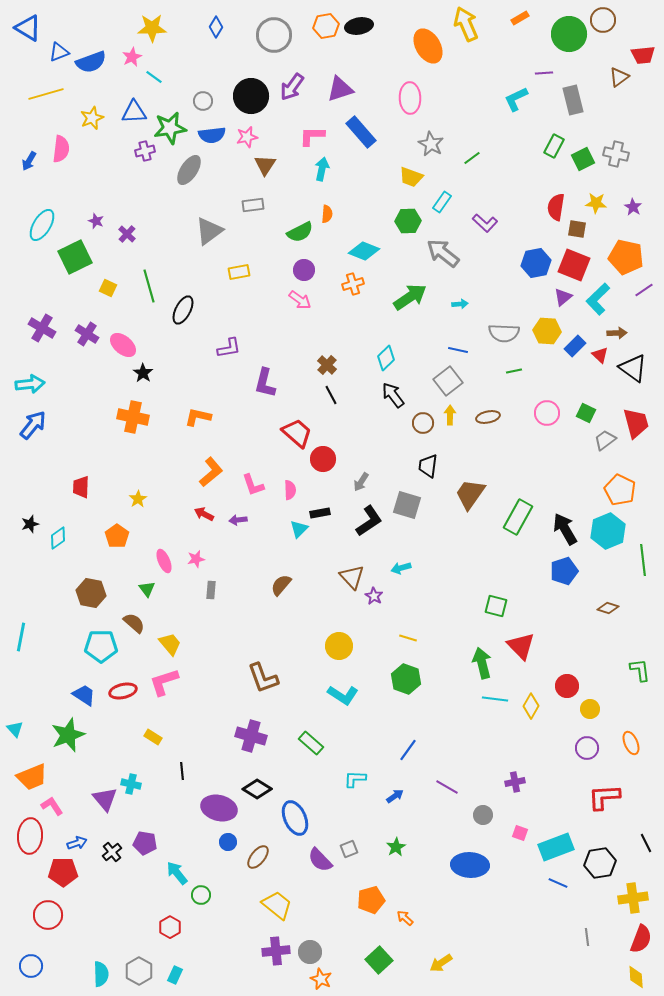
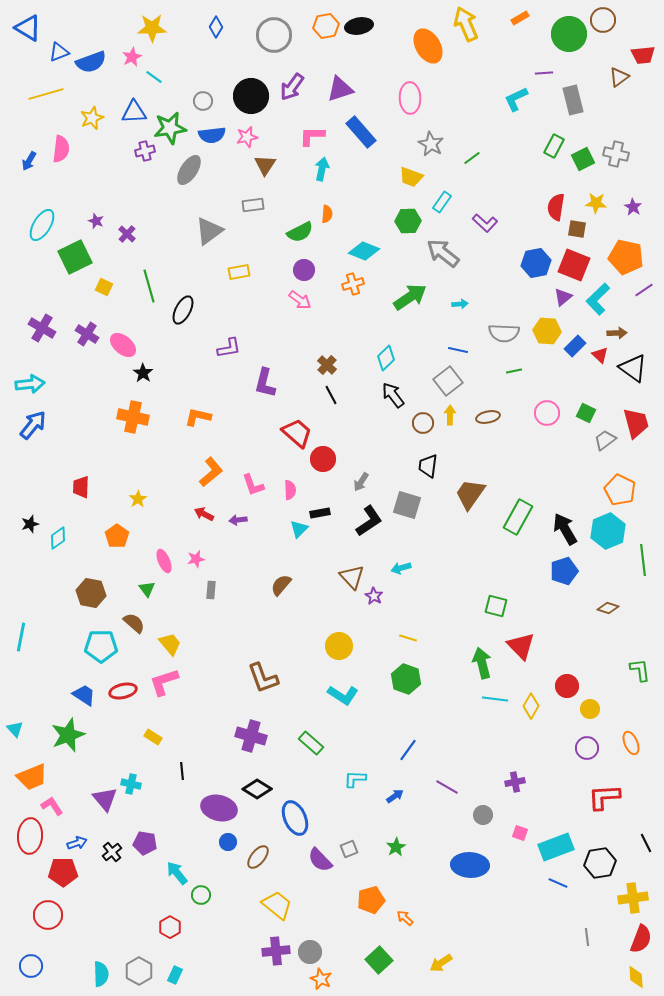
yellow square at (108, 288): moved 4 px left, 1 px up
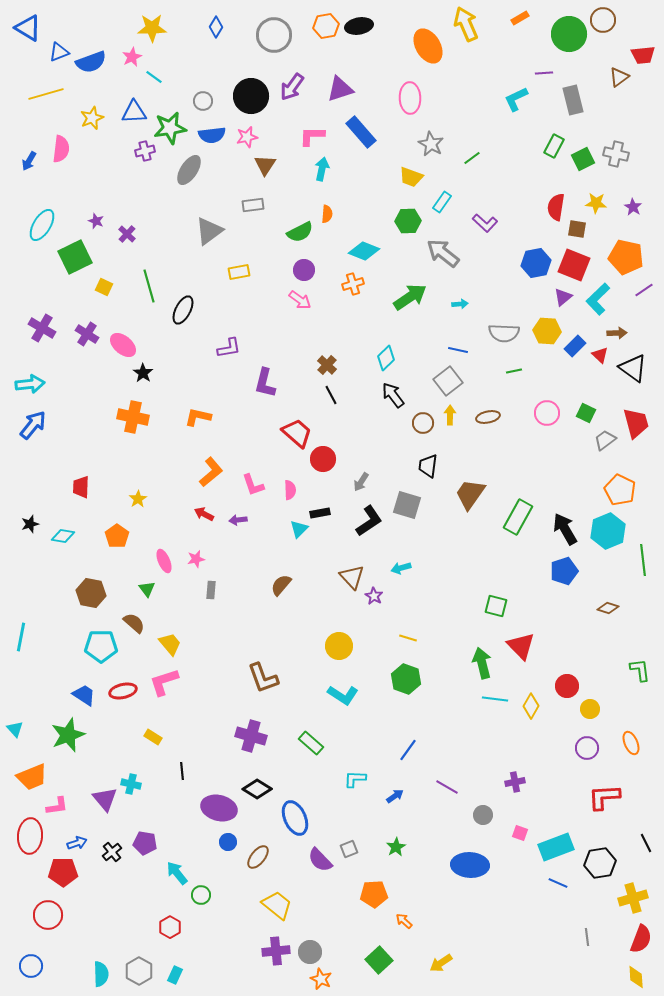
cyan diamond at (58, 538): moved 5 px right, 2 px up; rotated 45 degrees clockwise
pink L-shape at (52, 806): moved 5 px right; rotated 115 degrees clockwise
yellow cross at (633, 898): rotated 8 degrees counterclockwise
orange pentagon at (371, 900): moved 3 px right, 6 px up; rotated 12 degrees clockwise
orange arrow at (405, 918): moved 1 px left, 3 px down
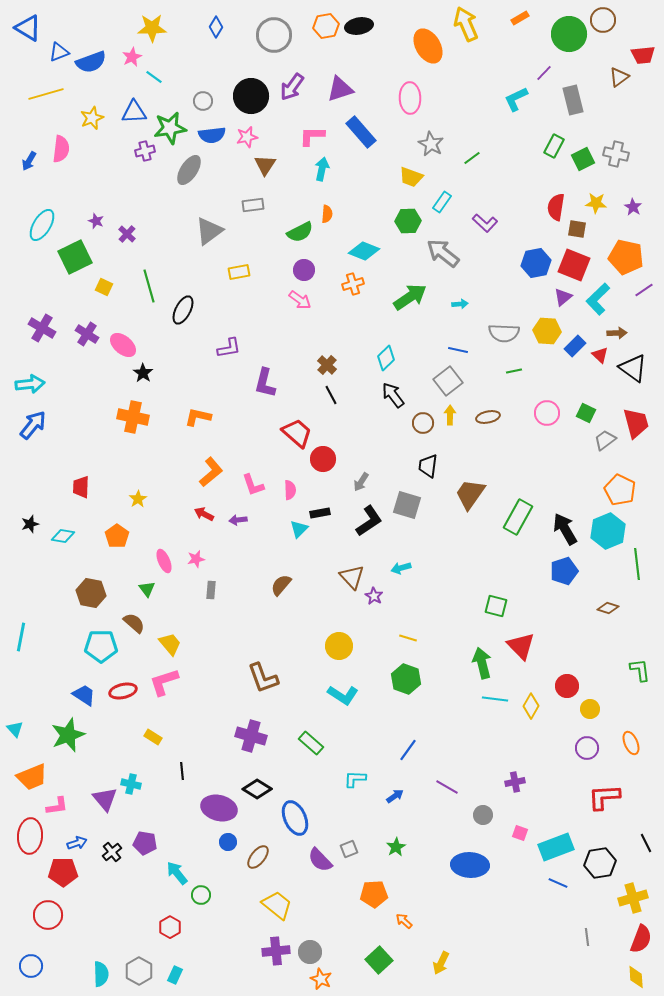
purple line at (544, 73): rotated 42 degrees counterclockwise
green line at (643, 560): moved 6 px left, 4 px down
yellow arrow at (441, 963): rotated 30 degrees counterclockwise
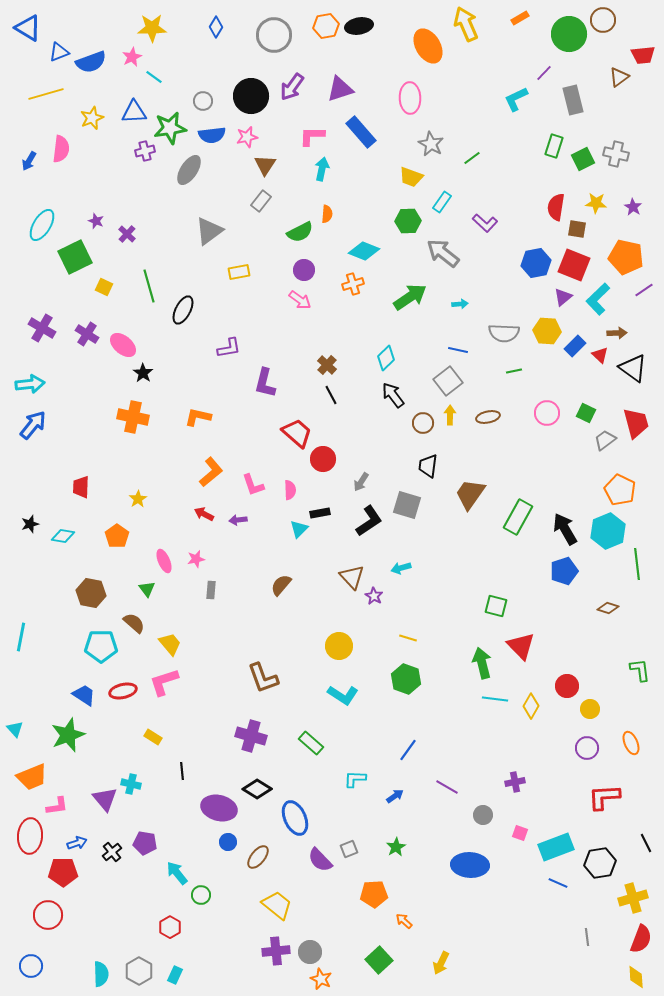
green rectangle at (554, 146): rotated 10 degrees counterclockwise
gray rectangle at (253, 205): moved 8 px right, 4 px up; rotated 45 degrees counterclockwise
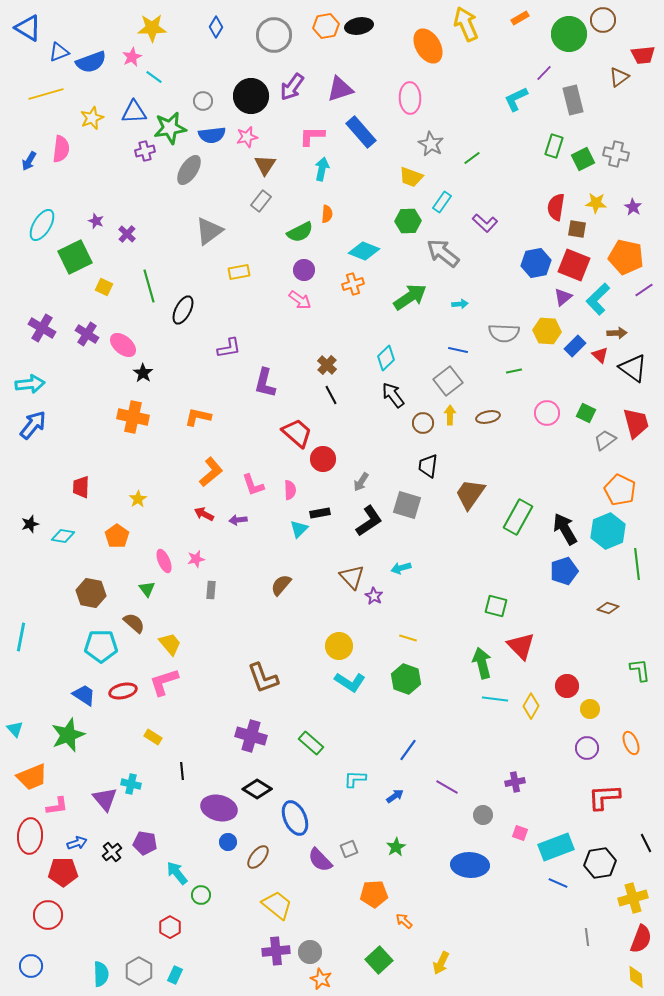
cyan L-shape at (343, 695): moved 7 px right, 13 px up
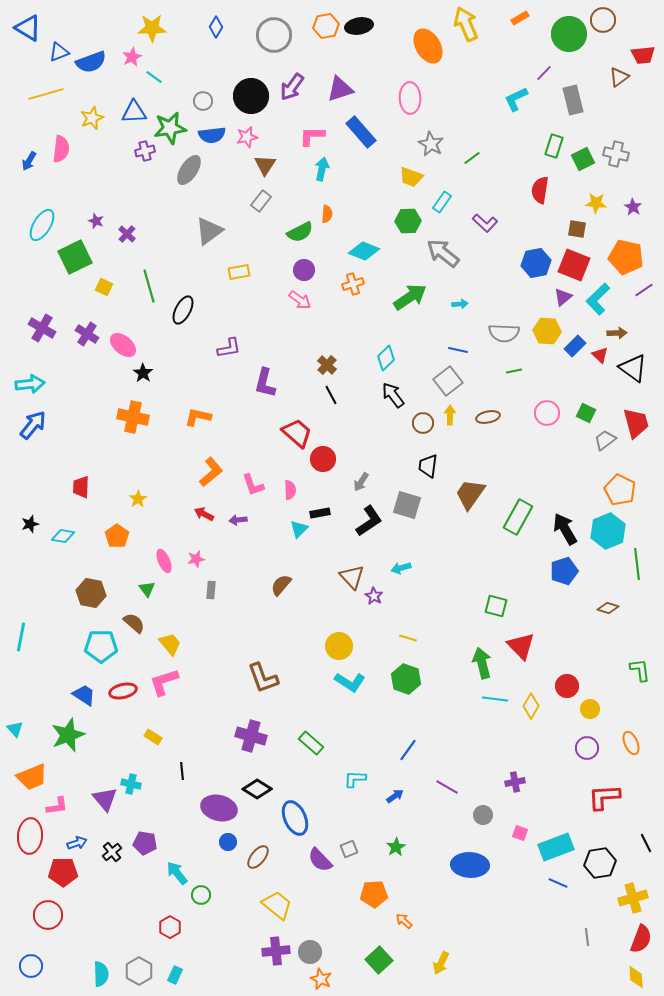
red semicircle at (556, 207): moved 16 px left, 17 px up
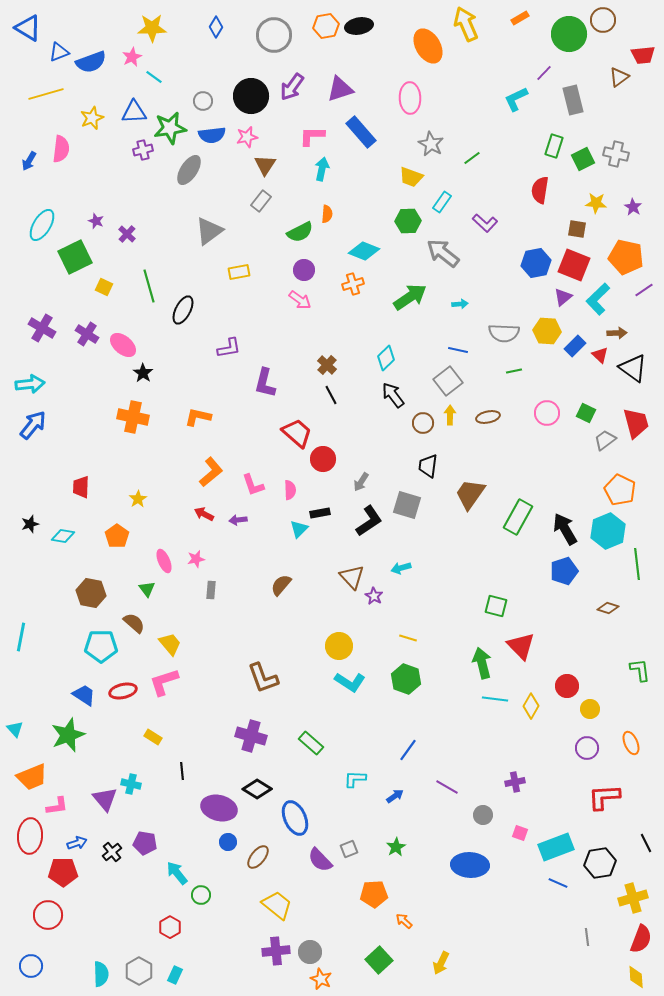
purple cross at (145, 151): moved 2 px left, 1 px up
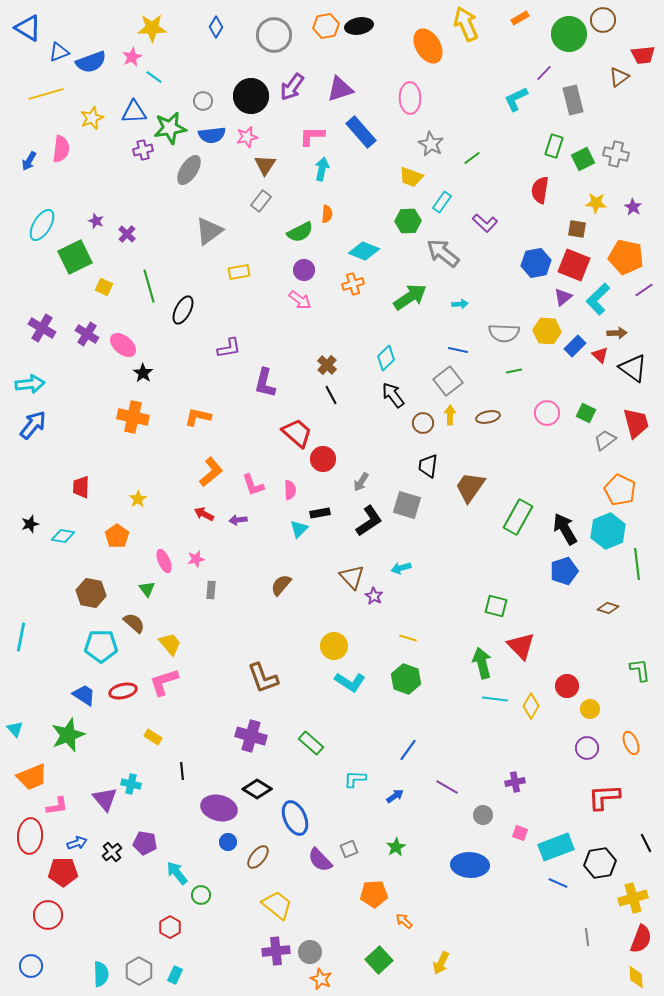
brown trapezoid at (470, 494): moved 7 px up
yellow circle at (339, 646): moved 5 px left
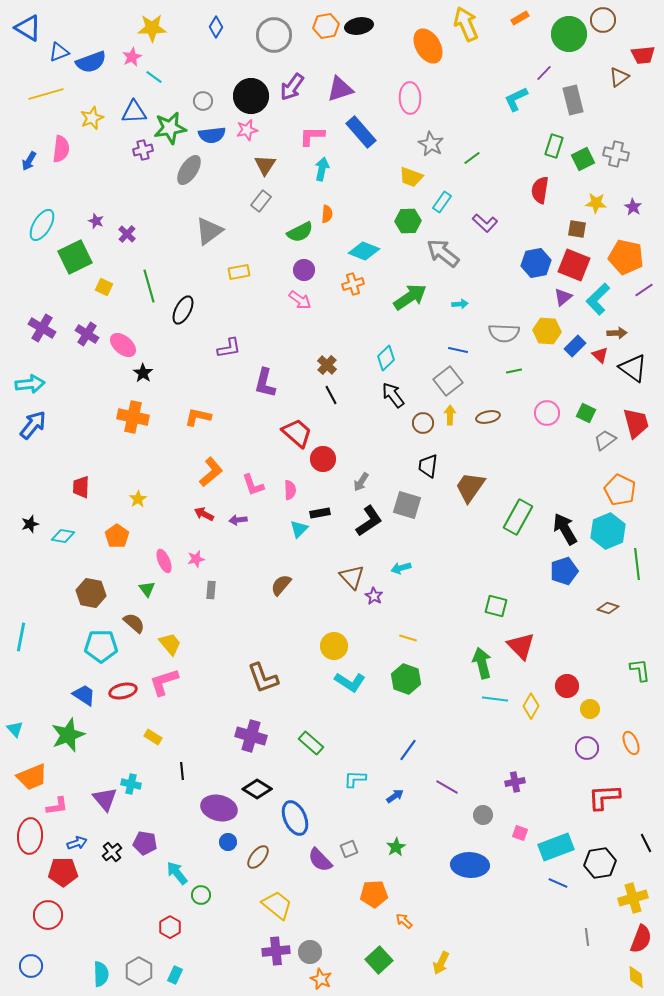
pink star at (247, 137): moved 7 px up
